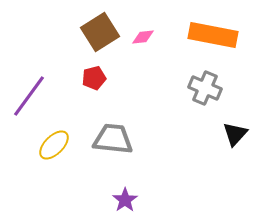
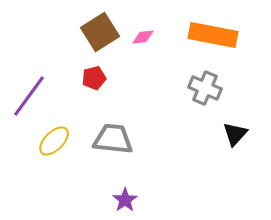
yellow ellipse: moved 4 px up
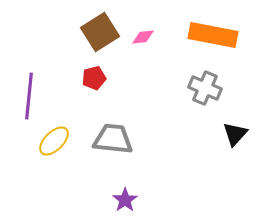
purple line: rotated 30 degrees counterclockwise
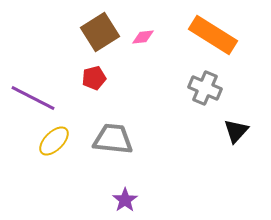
orange rectangle: rotated 21 degrees clockwise
purple line: moved 4 px right, 2 px down; rotated 69 degrees counterclockwise
black triangle: moved 1 px right, 3 px up
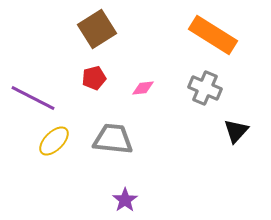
brown square: moved 3 px left, 3 px up
pink diamond: moved 51 px down
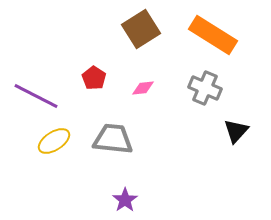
brown square: moved 44 px right
red pentagon: rotated 25 degrees counterclockwise
purple line: moved 3 px right, 2 px up
yellow ellipse: rotated 12 degrees clockwise
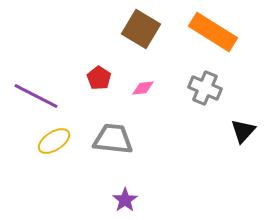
brown square: rotated 27 degrees counterclockwise
orange rectangle: moved 3 px up
red pentagon: moved 5 px right
black triangle: moved 7 px right
